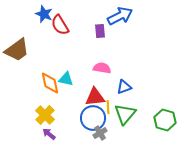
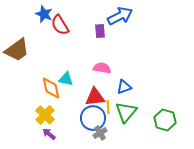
orange diamond: moved 1 px right, 5 px down
green triangle: moved 1 px right, 2 px up
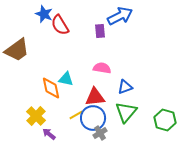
blue triangle: moved 1 px right
yellow line: moved 32 px left, 8 px down; rotated 64 degrees clockwise
yellow cross: moved 9 px left, 1 px down
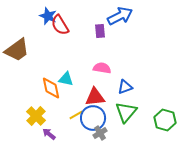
blue star: moved 4 px right, 2 px down
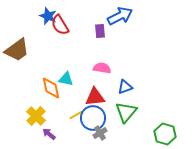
green hexagon: moved 14 px down
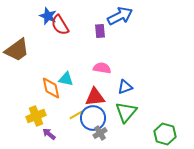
yellow cross: rotated 24 degrees clockwise
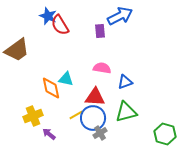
blue triangle: moved 5 px up
red triangle: rotated 10 degrees clockwise
green triangle: rotated 35 degrees clockwise
yellow cross: moved 3 px left
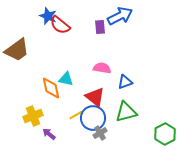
red semicircle: rotated 20 degrees counterclockwise
purple rectangle: moved 4 px up
red triangle: rotated 35 degrees clockwise
green hexagon: rotated 15 degrees clockwise
